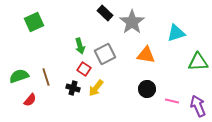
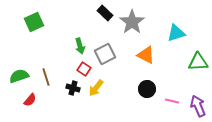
orange triangle: rotated 18 degrees clockwise
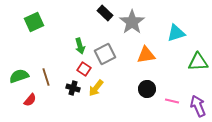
orange triangle: rotated 36 degrees counterclockwise
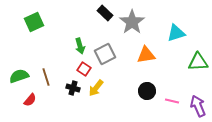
black circle: moved 2 px down
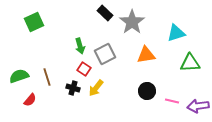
green triangle: moved 8 px left, 1 px down
brown line: moved 1 px right
purple arrow: rotated 75 degrees counterclockwise
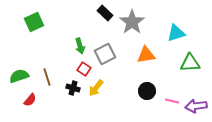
purple arrow: moved 2 px left
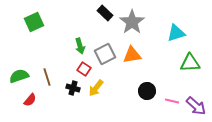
orange triangle: moved 14 px left
purple arrow: rotated 130 degrees counterclockwise
